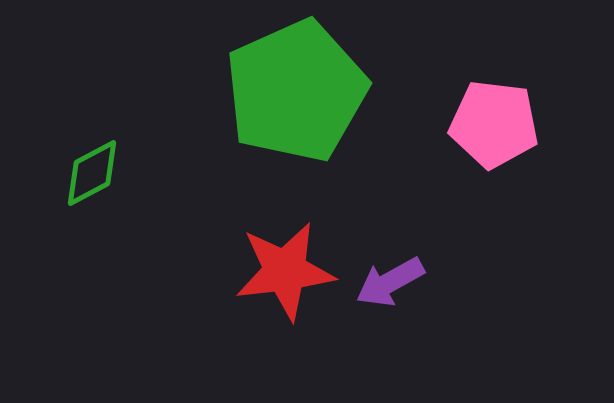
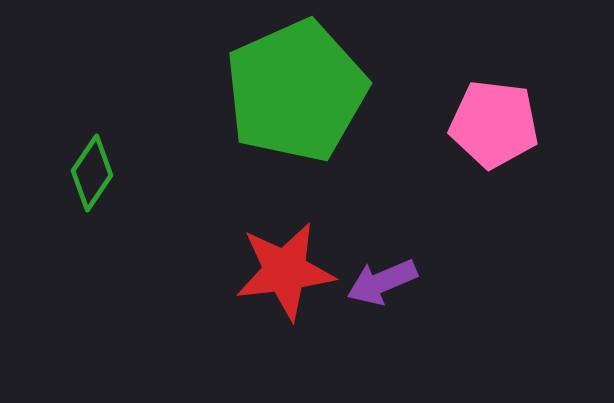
green diamond: rotated 28 degrees counterclockwise
purple arrow: moved 8 px left; rotated 6 degrees clockwise
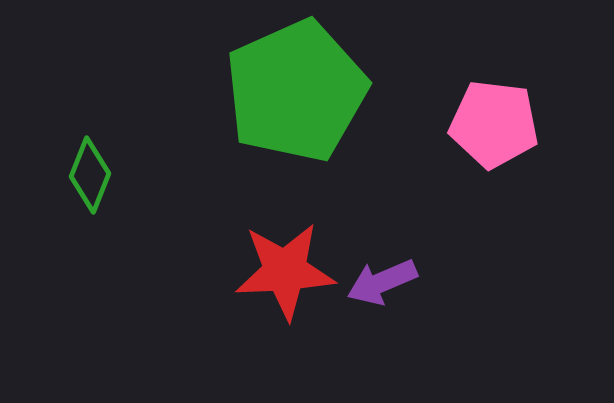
green diamond: moved 2 px left, 2 px down; rotated 12 degrees counterclockwise
red star: rotated 4 degrees clockwise
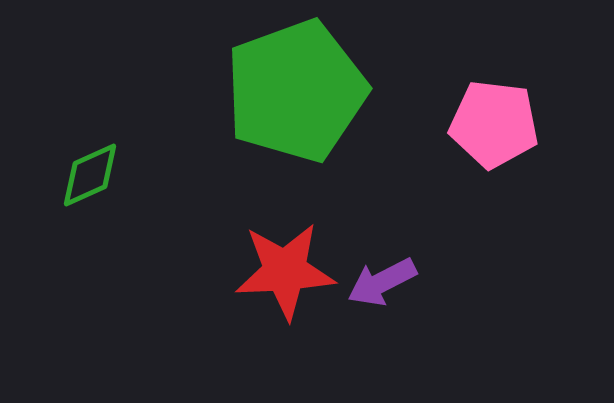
green pentagon: rotated 4 degrees clockwise
green diamond: rotated 44 degrees clockwise
purple arrow: rotated 4 degrees counterclockwise
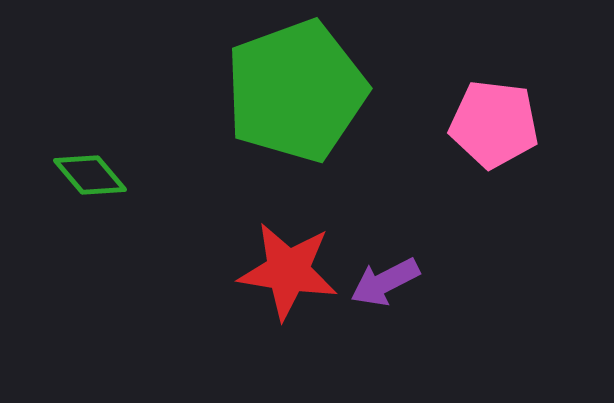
green diamond: rotated 74 degrees clockwise
red star: moved 3 px right; rotated 12 degrees clockwise
purple arrow: moved 3 px right
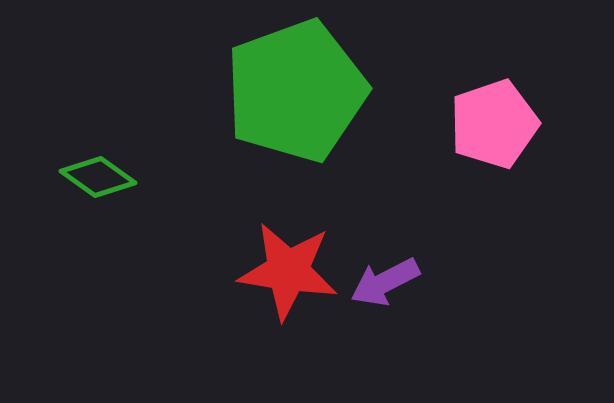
pink pentagon: rotated 26 degrees counterclockwise
green diamond: moved 8 px right, 2 px down; rotated 14 degrees counterclockwise
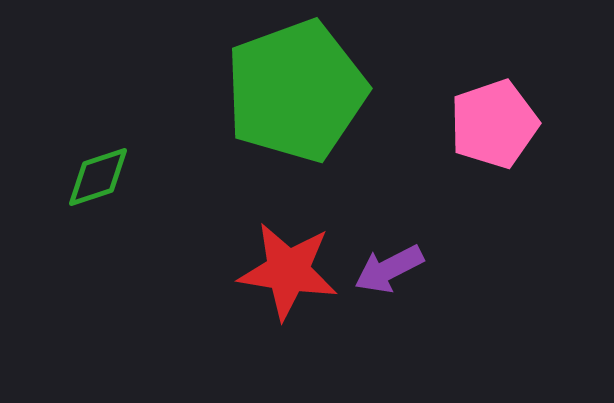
green diamond: rotated 54 degrees counterclockwise
purple arrow: moved 4 px right, 13 px up
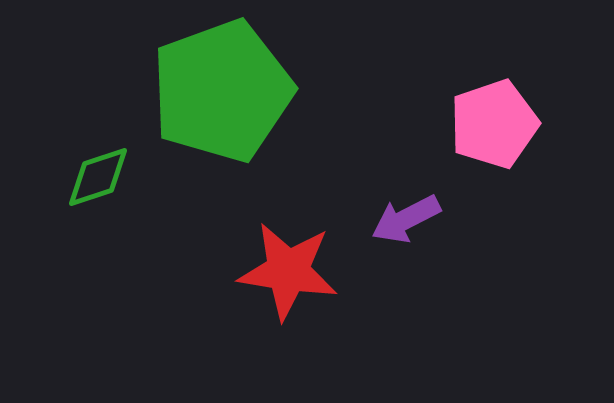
green pentagon: moved 74 px left
purple arrow: moved 17 px right, 50 px up
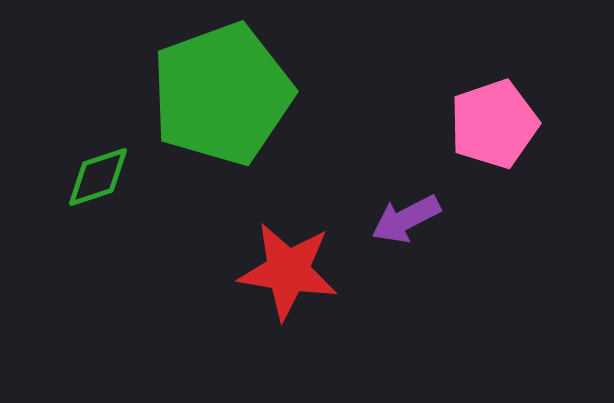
green pentagon: moved 3 px down
